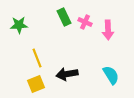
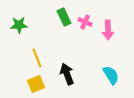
black arrow: rotated 80 degrees clockwise
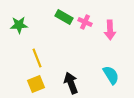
green rectangle: rotated 36 degrees counterclockwise
pink arrow: moved 2 px right
black arrow: moved 4 px right, 9 px down
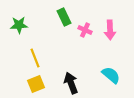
green rectangle: rotated 36 degrees clockwise
pink cross: moved 8 px down
yellow line: moved 2 px left
cyan semicircle: rotated 18 degrees counterclockwise
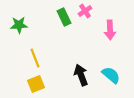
pink cross: moved 19 px up; rotated 32 degrees clockwise
black arrow: moved 10 px right, 8 px up
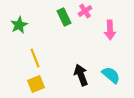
green star: rotated 24 degrees counterclockwise
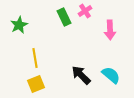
yellow line: rotated 12 degrees clockwise
black arrow: rotated 25 degrees counterclockwise
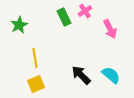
pink arrow: moved 1 px up; rotated 24 degrees counterclockwise
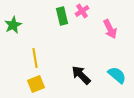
pink cross: moved 3 px left
green rectangle: moved 2 px left, 1 px up; rotated 12 degrees clockwise
green star: moved 6 px left
cyan semicircle: moved 6 px right
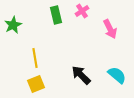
green rectangle: moved 6 px left, 1 px up
